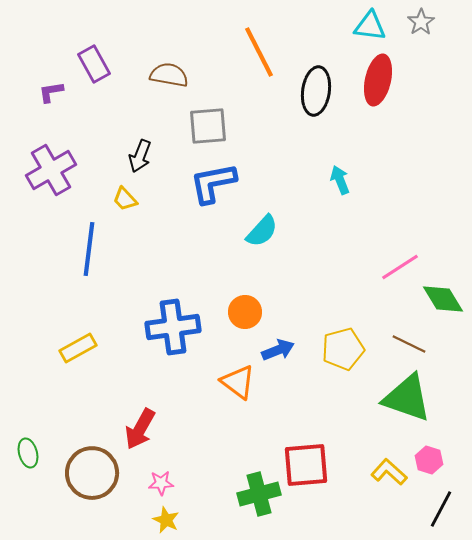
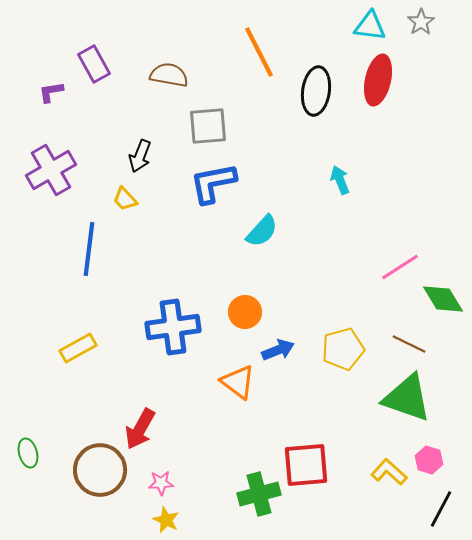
brown circle: moved 8 px right, 3 px up
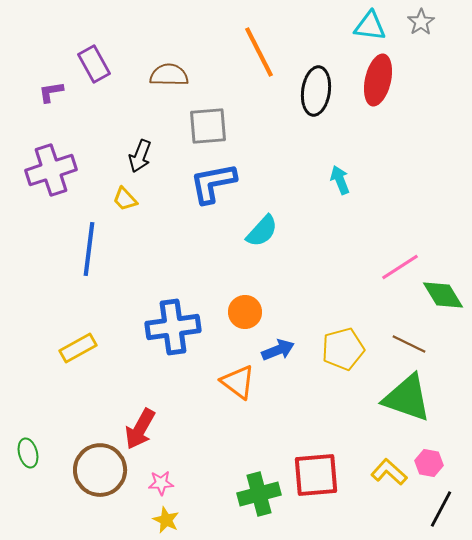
brown semicircle: rotated 9 degrees counterclockwise
purple cross: rotated 12 degrees clockwise
green diamond: moved 4 px up
pink hexagon: moved 3 px down; rotated 8 degrees counterclockwise
red square: moved 10 px right, 10 px down
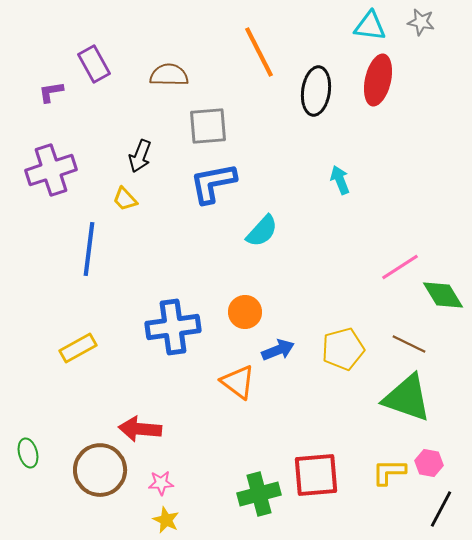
gray star: rotated 28 degrees counterclockwise
red arrow: rotated 66 degrees clockwise
yellow L-shape: rotated 42 degrees counterclockwise
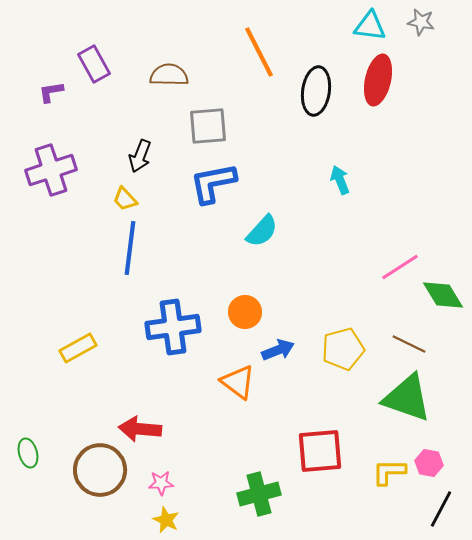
blue line: moved 41 px right, 1 px up
red square: moved 4 px right, 24 px up
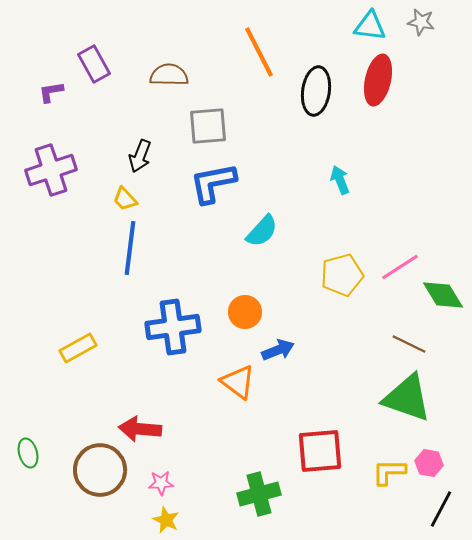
yellow pentagon: moved 1 px left, 74 px up
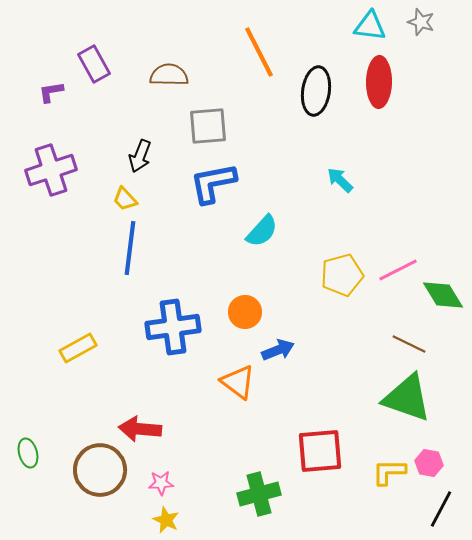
gray star: rotated 8 degrees clockwise
red ellipse: moved 1 px right, 2 px down; rotated 12 degrees counterclockwise
cyan arrow: rotated 24 degrees counterclockwise
pink line: moved 2 px left, 3 px down; rotated 6 degrees clockwise
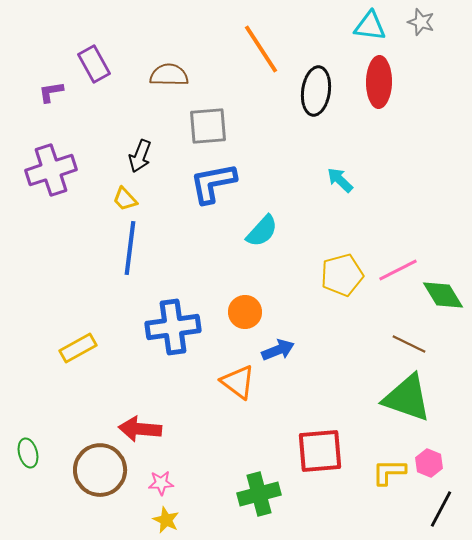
orange line: moved 2 px right, 3 px up; rotated 6 degrees counterclockwise
pink hexagon: rotated 12 degrees clockwise
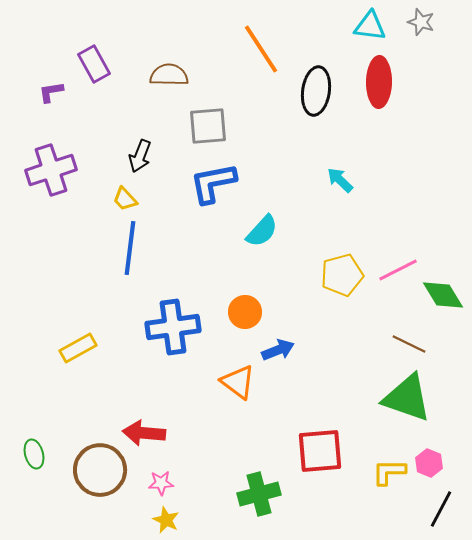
red arrow: moved 4 px right, 4 px down
green ellipse: moved 6 px right, 1 px down
